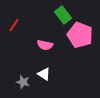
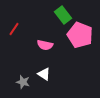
red line: moved 4 px down
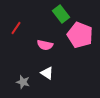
green rectangle: moved 2 px left, 1 px up
red line: moved 2 px right, 1 px up
white triangle: moved 3 px right, 1 px up
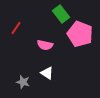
pink pentagon: moved 1 px up
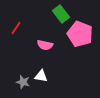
white triangle: moved 6 px left, 3 px down; rotated 24 degrees counterclockwise
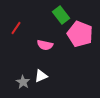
green rectangle: moved 1 px down
white triangle: rotated 32 degrees counterclockwise
gray star: rotated 16 degrees clockwise
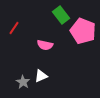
red line: moved 2 px left
pink pentagon: moved 3 px right, 3 px up
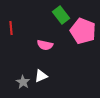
red line: moved 3 px left; rotated 40 degrees counterclockwise
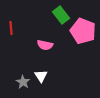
white triangle: rotated 40 degrees counterclockwise
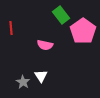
pink pentagon: rotated 15 degrees clockwise
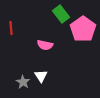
green rectangle: moved 1 px up
pink pentagon: moved 2 px up
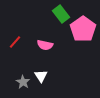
red line: moved 4 px right, 14 px down; rotated 48 degrees clockwise
